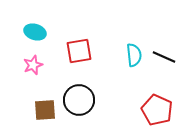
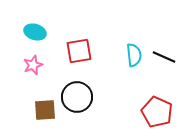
black circle: moved 2 px left, 3 px up
red pentagon: moved 2 px down
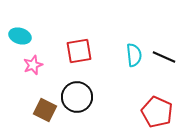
cyan ellipse: moved 15 px left, 4 px down
brown square: rotated 30 degrees clockwise
